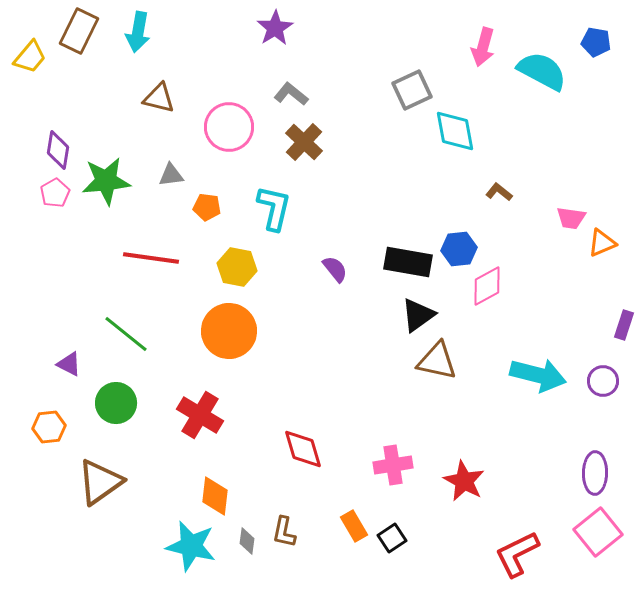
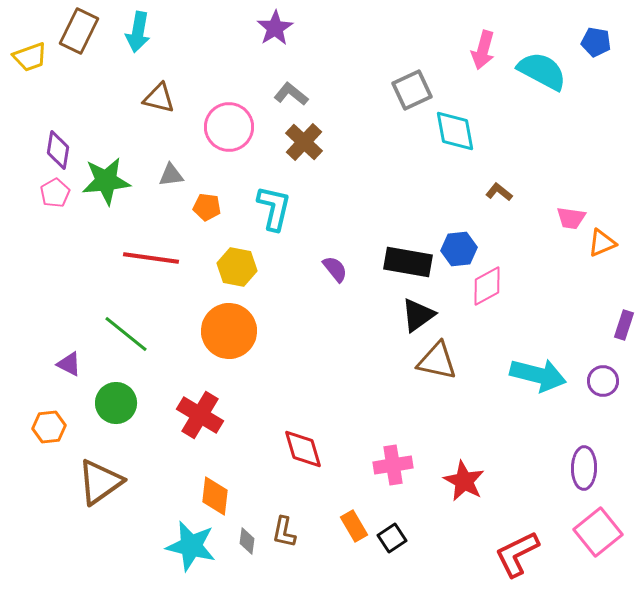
pink arrow at (483, 47): moved 3 px down
yellow trapezoid at (30, 57): rotated 30 degrees clockwise
purple ellipse at (595, 473): moved 11 px left, 5 px up
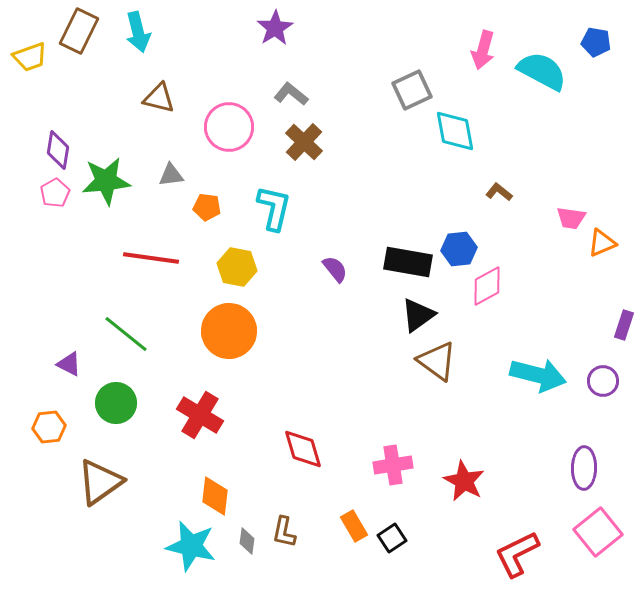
cyan arrow at (138, 32): rotated 24 degrees counterclockwise
brown triangle at (437, 361): rotated 24 degrees clockwise
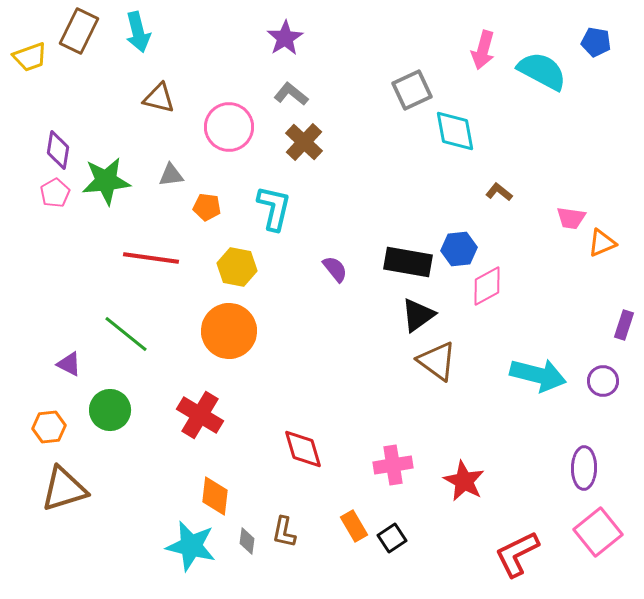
purple star at (275, 28): moved 10 px right, 10 px down
green circle at (116, 403): moved 6 px left, 7 px down
brown triangle at (100, 482): moved 36 px left, 7 px down; rotated 18 degrees clockwise
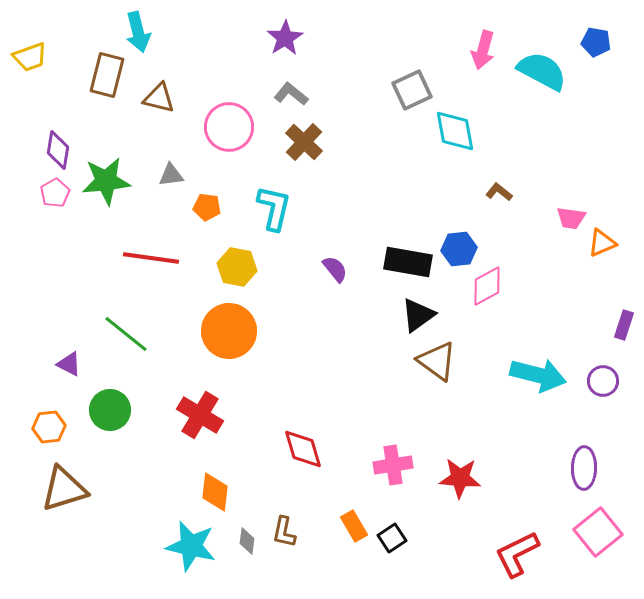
brown rectangle at (79, 31): moved 28 px right, 44 px down; rotated 12 degrees counterclockwise
red star at (464, 481): moved 4 px left, 3 px up; rotated 24 degrees counterclockwise
orange diamond at (215, 496): moved 4 px up
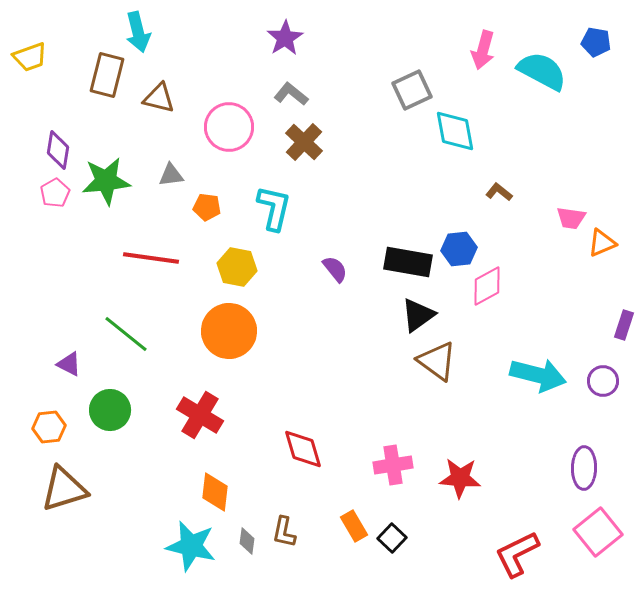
black square at (392, 538): rotated 12 degrees counterclockwise
